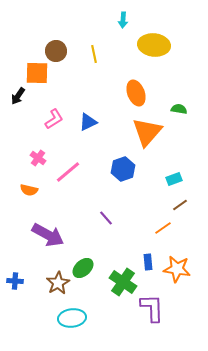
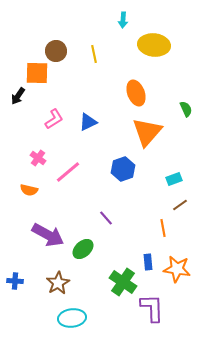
green semicircle: moved 7 px right; rotated 56 degrees clockwise
orange line: rotated 66 degrees counterclockwise
green ellipse: moved 19 px up
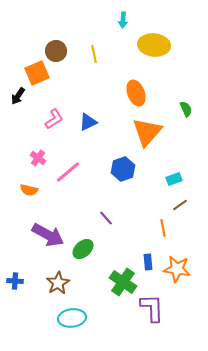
orange square: rotated 25 degrees counterclockwise
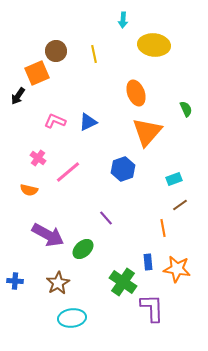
pink L-shape: moved 1 px right, 2 px down; rotated 125 degrees counterclockwise
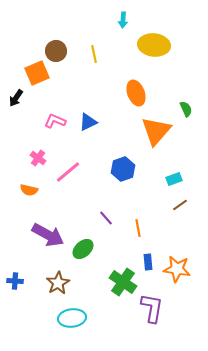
black arrow: moved 2 px left, 2 px down
orange triangle: moved 9 px right, 1 px up
orange line: moved 25 px left
purple L-shape: rotated 12 degrees clockwise
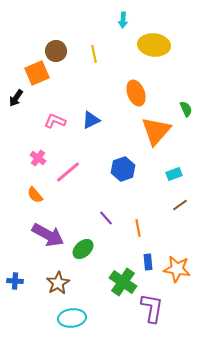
blue triangle: moved 3 px right, 2 px up
cyan rectangle: moved 5 px up
orange semicircle: moved 6 px right, 5 px down; rotated 36 degrees clockwise
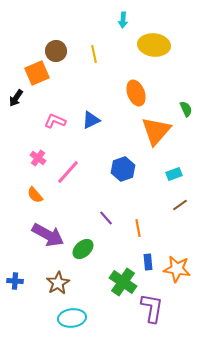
pink line: rotated 8 degrees counterclockwise
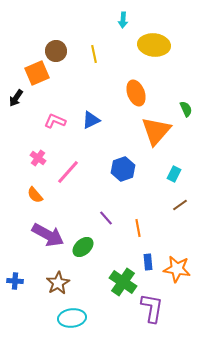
cyan rectangle: rotated 42 degrees counterclockwise
green ellipse: moved 2 px up
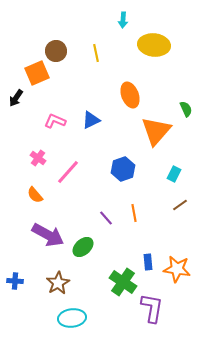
yellow line: moved 2 px right, 1 px up
orange ellipse: moved 6 px left, 2 px down
orange line: moved 4 px left, 15 px up
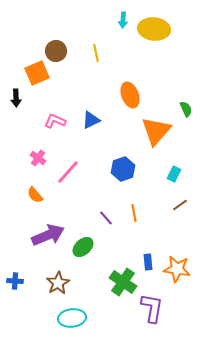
yellow ellipse: moved 16 px up
black arrow: rotated 36 degrees counterclockwise
purple arrow: rotated 52 degrees counterclockwise
